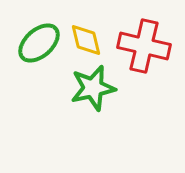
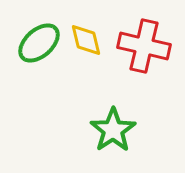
green star: moved 20 px right, 42 px down; rotated 21 degrees counterclockwise
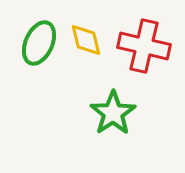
green ellipse: rotated 24 degrees counterclockwise
green star: moved 17 px up
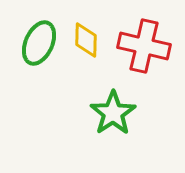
yellow diamond: rotated 15 degrees clockwise
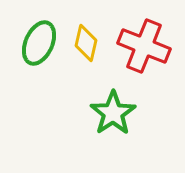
yellow diamond: moved 3 px down; rotated 12 degrees clockwise
red cross: rotated 9 degrees clockwise
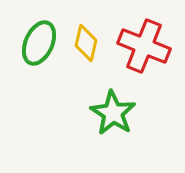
green star: rotated 6 degrees counterclockwise
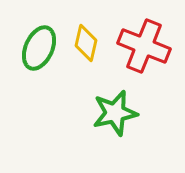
green ellipse: moved 5 px down
green star: moved 2 px right; rotated 27 degrees clockwise
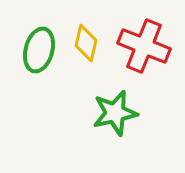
green ellipse: moved 2 px down; rotated 9 degrees counterclockwise
